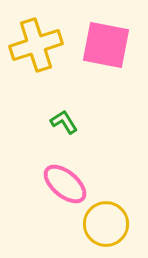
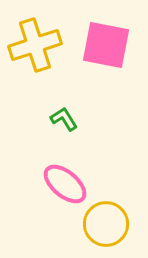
yellow cross: moved 1 px left
green L-shape: moved 3 px up
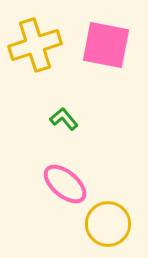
green L-shape: rotated 8 degrees counterclockwise
yellow circle: moved 2 px right
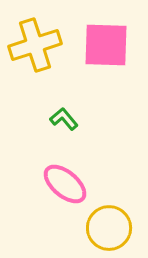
pink square: rotated 9 degrees counterclockwise
yellow circle: moved 1 px right, 4 px down
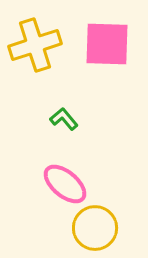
pink square: moved 1 px right, 1 px up
yellow circle: moved 14 px left
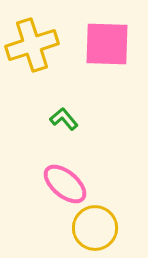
yellow cross: moved 3 px left
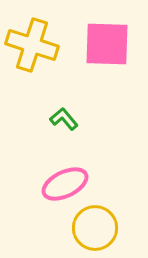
yellow cross: rotated 36 degrees clockwise
pink ellipse: rotated 66 degrees counterclockwise
